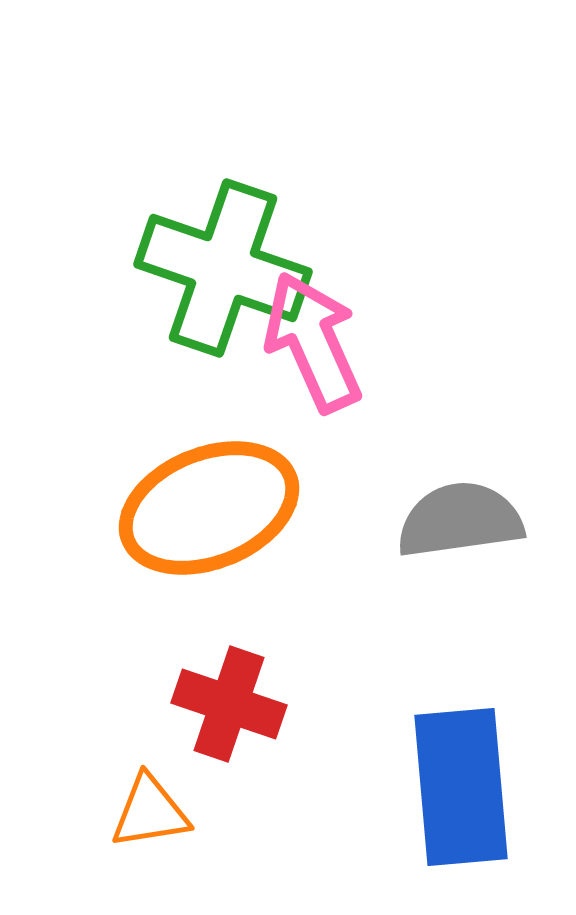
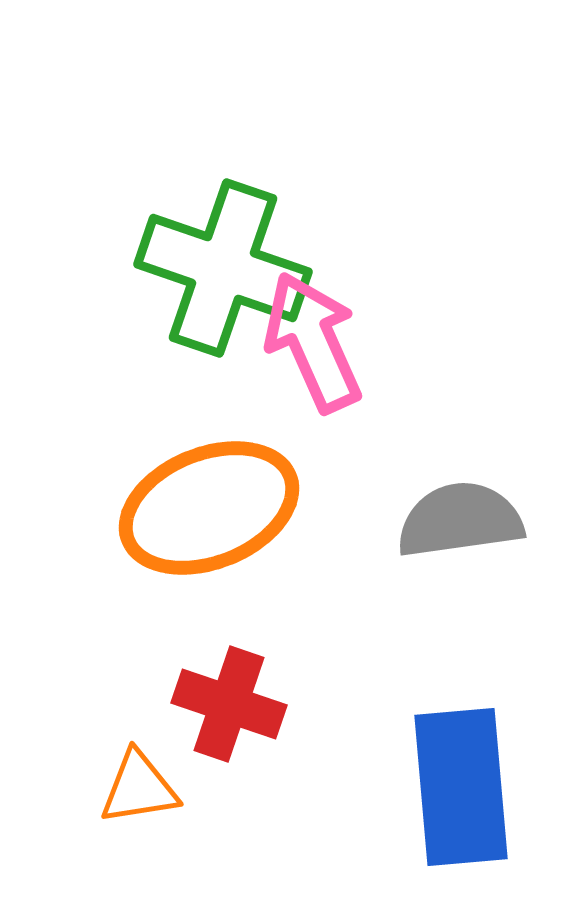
orange triangle: moved 11 px left, 24 px up
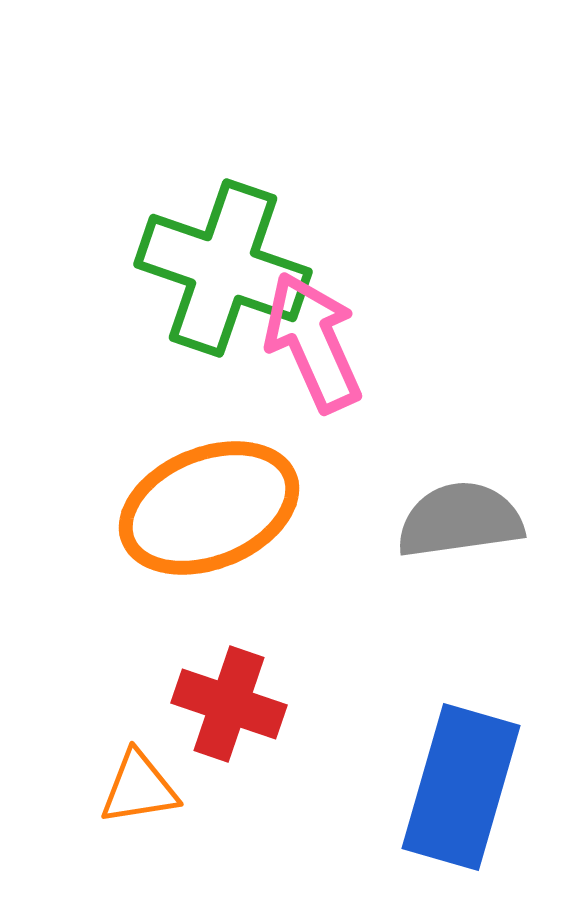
blue rectangle: rotated 21 degrees clockwise
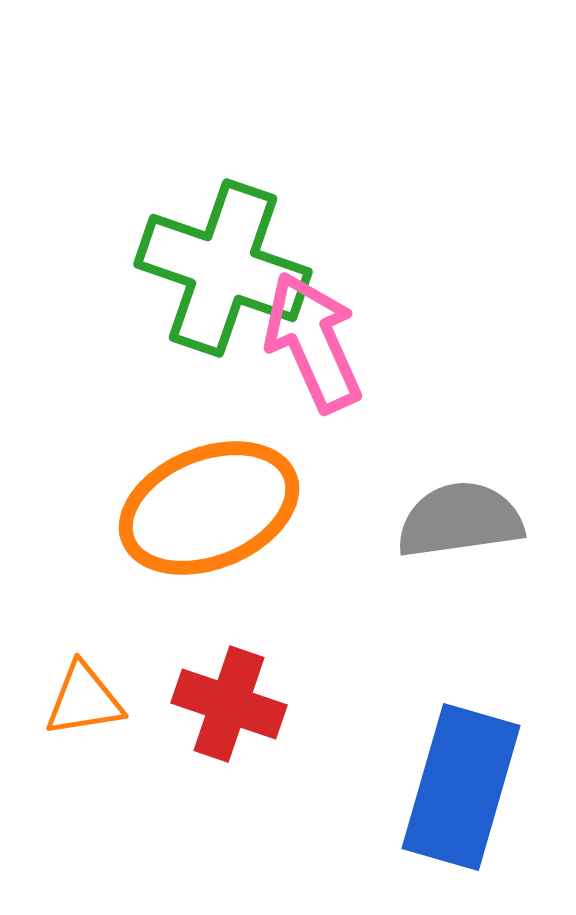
orange triangle: moved 55 px left, 88 px up
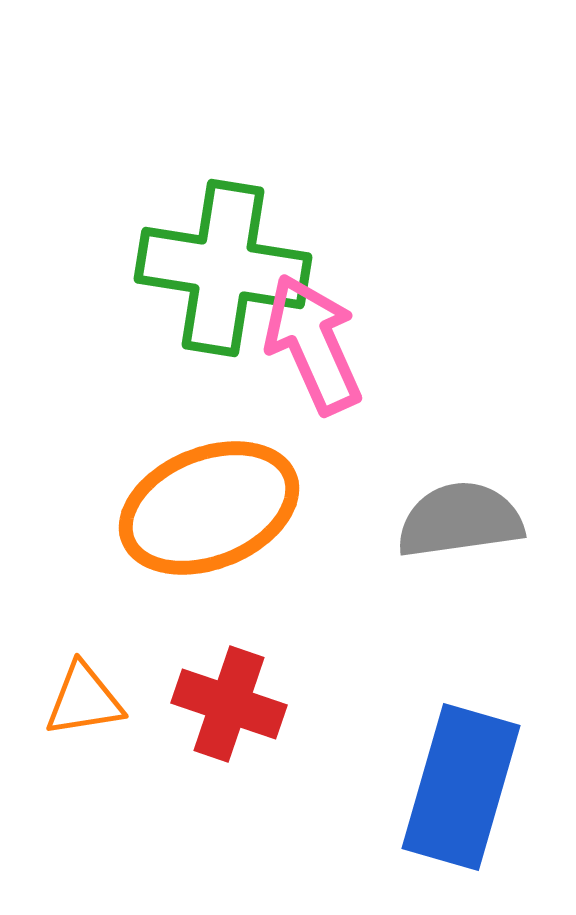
green cross: rotated 10 degrees counterclockwise
pink arrow: moved 2 px down
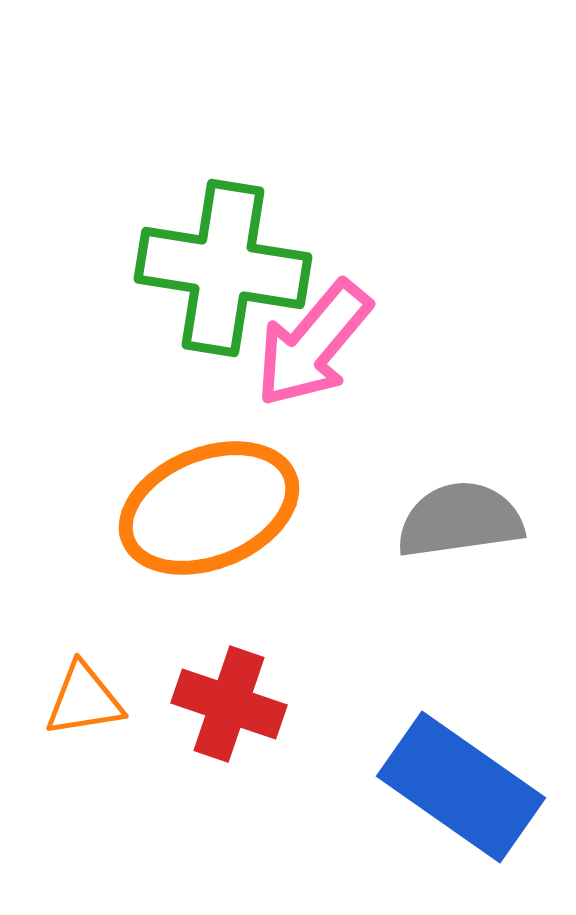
pink arrow: rotated 116 degrees counterclockwise
blue rectangle: rotated 71 degrees counterclockwise
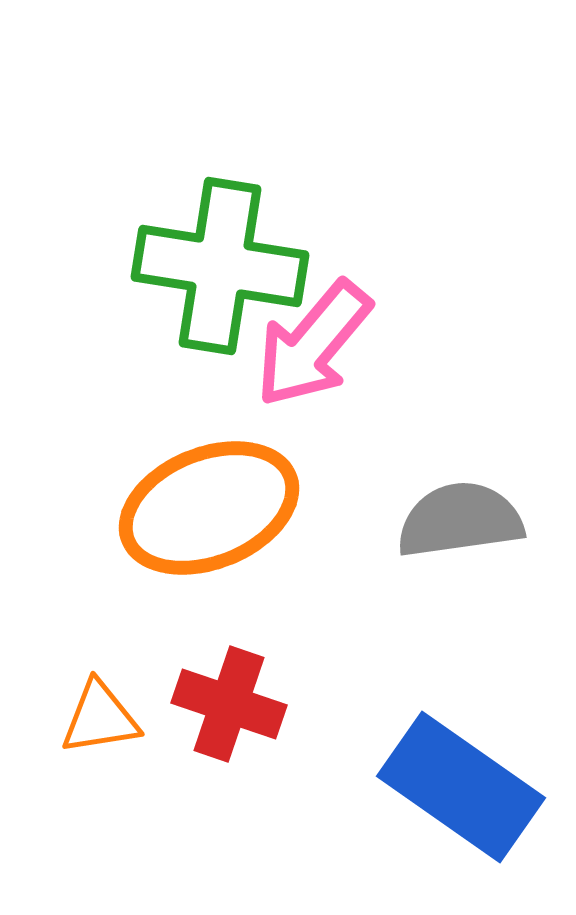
green cross: moved 3 px left, 2 px up
orange triangle: moved 16 px right, 18 px down
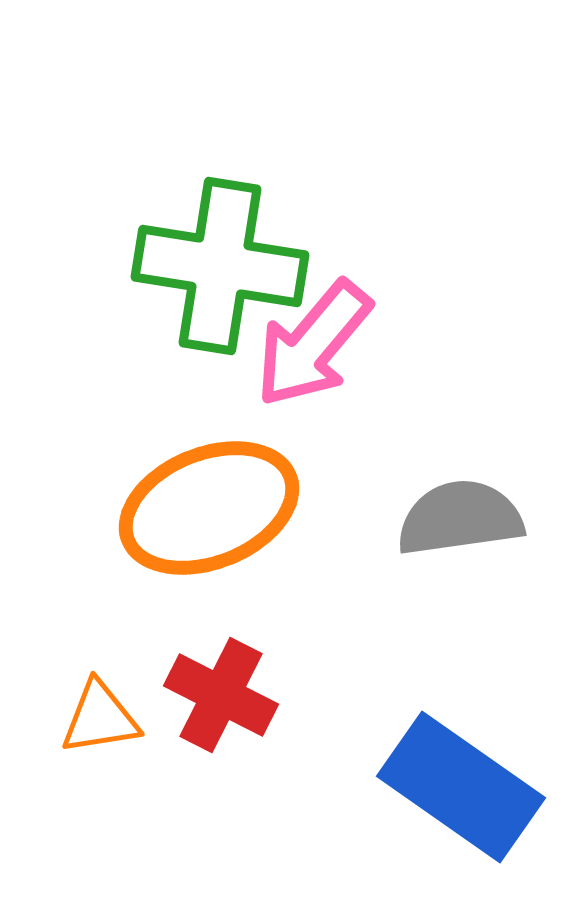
gray semicircle: moved 2 px up
red cross: moved 8 px left, 9 px up; rotated 8 degrees clockwise
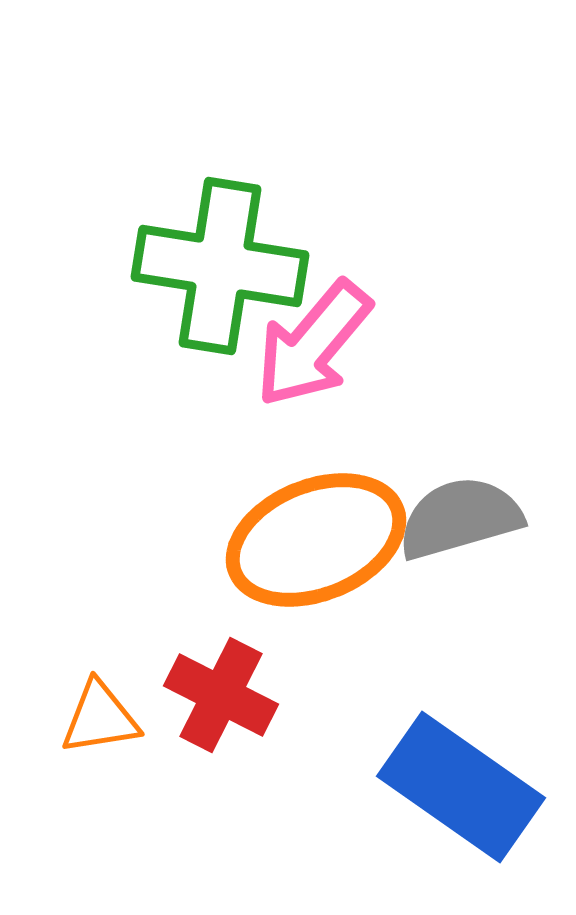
orange ellipse: moved 107 px right, 32 px down
gray semicircle: rotated 8 degrees counterclockwise
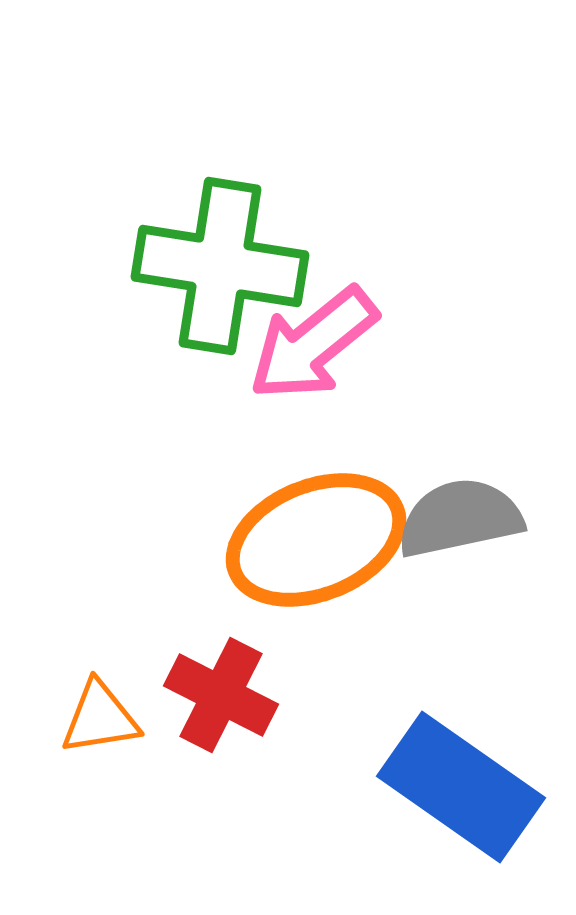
pink arrow: rotated 11 degrees clockwise
gray semicircle: rotated 4 degrees clockwise
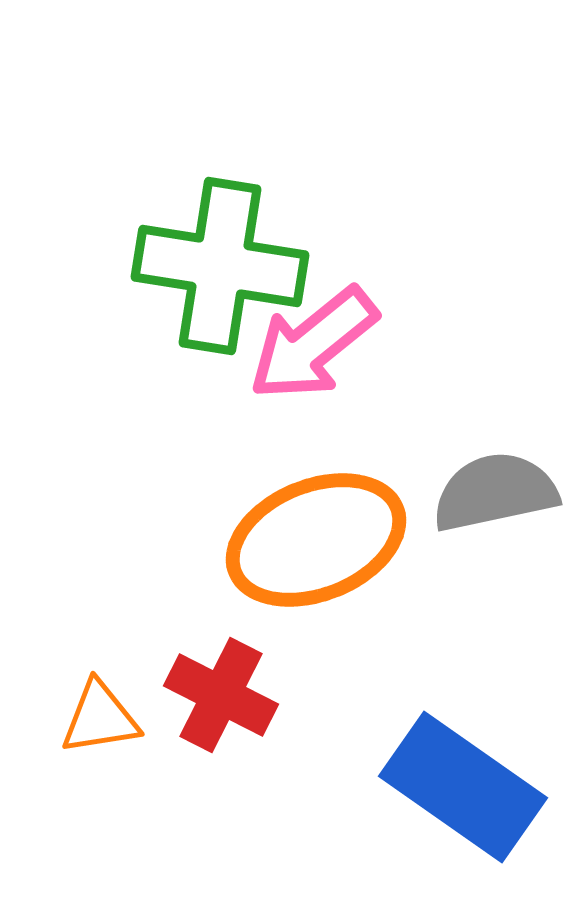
gray semicircle: moved 35 px right, 26 px up
blue rectangle: moved 2 px right
